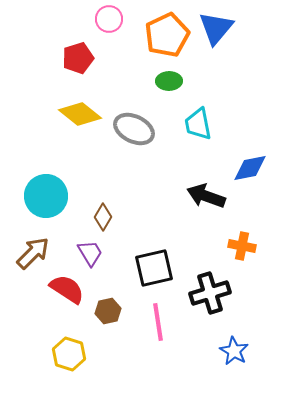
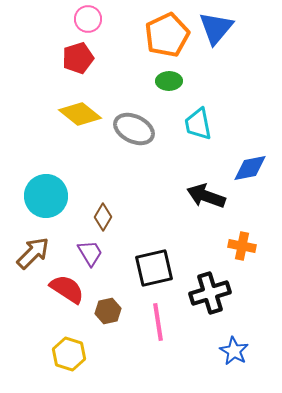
pink circle: moved 21 px left
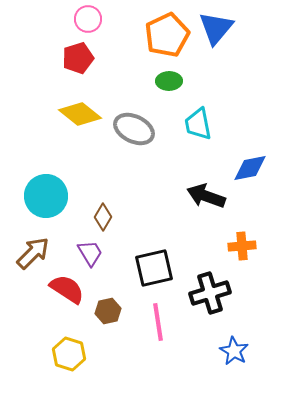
orange cross: rotated 16 degrees counterclockwise
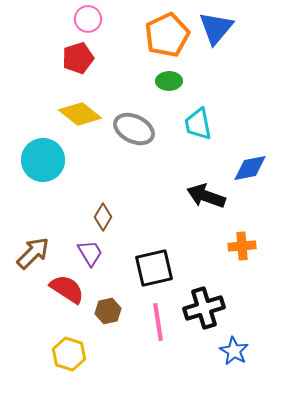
cyan circle: moved 3 px left, 36 px up
black cross: moved 6 px left, 15 px down
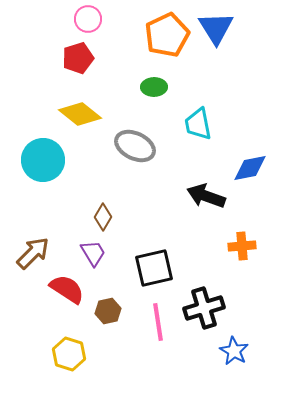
blue triangle: rotated 12 degrees counterclockwise
green ellipse: moved 15 px left, 6 px down
gray ellipse: moved 1 px right, 17 px down
purple trapezoid: moved 3 px right
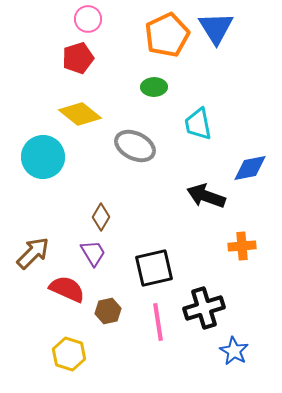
cyan circle: moved 3 px up
brown diamond: moved 2 px left
red semicircle: rotated 9 degrees counterclockwise
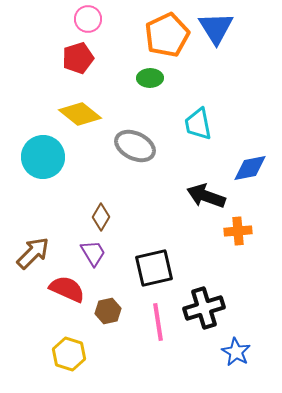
green ellipse: moved 4 px left, 9 px up
orange cross: moved 4 px left, 15 px up
blue star: moved 2 px right, 1 px down
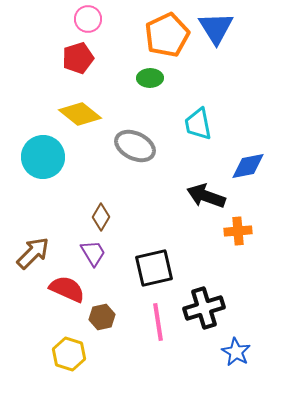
blue diamond: moved 2 px left, 2 px up
brown hexagon: moved 6 px left, 6 px down
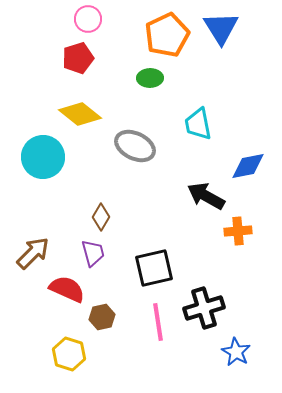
blue triangle: moved 5 px right
black arrow: rotated 9 degrees clockwise
purple trapezoid: rotated 16 degrees clockwise
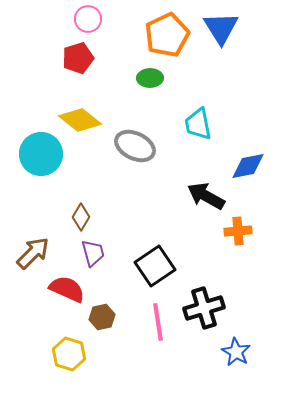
yellow diamond: moved 6 px down
cyan circle: moved 2 px left, 3 px up
brown diamond: moved 20 px left
black square: moved 1 px right, 2 px up; rotated 21 degrees counterclockwise
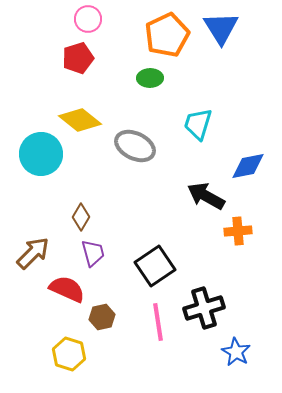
cyan trapezoid: rotated 28 degrees clockwise
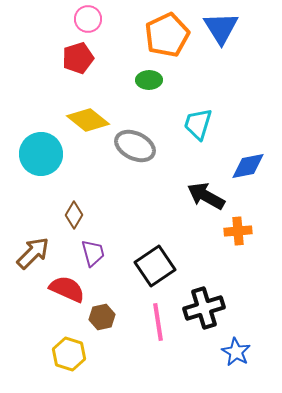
green ellipse: moved 1 px left, 2 px down
yellow diamond: moved 8 px right
brown diamond: moved 7 px left, 2 px up
